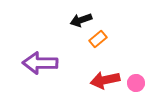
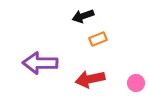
black arrow: moved 2 px right, 4 px up
orange rectangle: rotated 18 degrees clockwise
red arrow: moved 15 px left, 1 px up
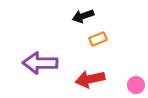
pink circle: moved 2 px down
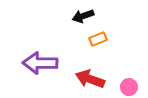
red arrow: rotated 32 degrees clockwise
pink circle: moved 7 px left, 2 px down
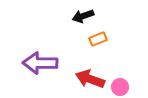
pink circle: moved 9 px left
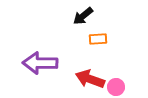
black arrow: rotated 20 degrees counterclockwise
orange rectangle: rotated 18 degrees clockwise
pink circle: moved 4 px left
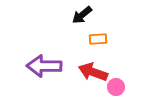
black arrow: moved 1 px left, 1 px up
purple arrow: moved 4 px right, 3 px down
red arrow: moved 3 px right, 7 px up
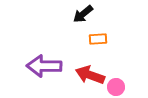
black arrow: moved 1 px right, 1 px up
red arrow: moved 3 px left, 3 px down
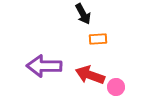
black arrow: rotated 80 degrees counterclockwise
